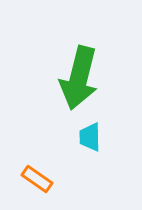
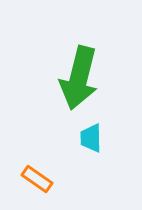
cyan trapezoid: moved 1 px right, 1 px down
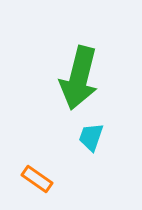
cyan trapezoid: moved 1 px up; rotated 20 degrees clockwise
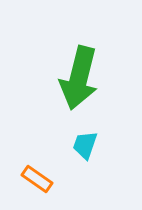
cyan trapezoid: moved 6 px left, 8 px down
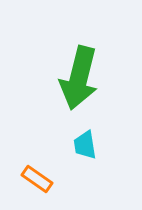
cyan trapezoid: rotated 28 degrees counterclockwise
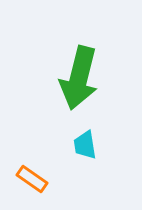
orange rectangle: moved 5 px left
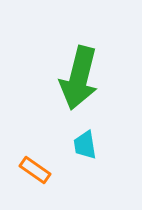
orange rectangle: moved 3 px right, 9 px up
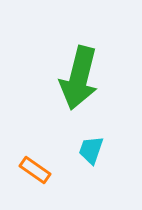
cyan trapezoid: moved 6 px right, 5 px down; rotated 28 degrees clockwise
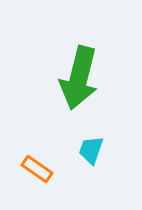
orange rectangle: moved 2 px right, 1 px up
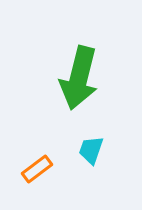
orange rectangle: rotated 72 degrees counterclockwise
